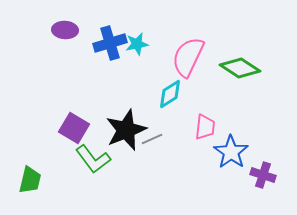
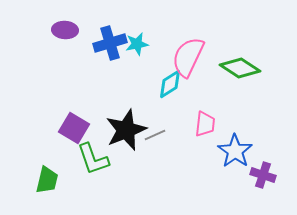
cyan diamond: moved 10 px up
pink trapezoid: moved 3 px up
gray line: moved 3 px right, 4 px up
blue star: moved 4 px right, 1 px up
green L-shape: rotated 18 degrees clockwise
green trapezoid: moved 17 px right
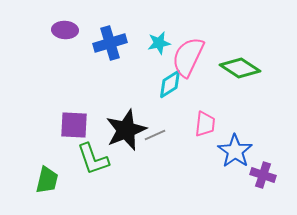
cyan star: moved 22 px right, 1 px up
purple square: moved 3 px up; rotated 28 degrees counterclockwise
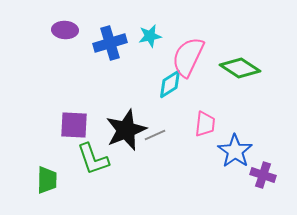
cyan star: moved 9 px left, 7 px up
green trapezoid: rotated 12 degrees counterclockwise
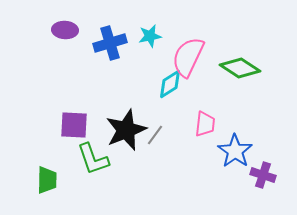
gray line: rotated 30 degrees counterclockwise
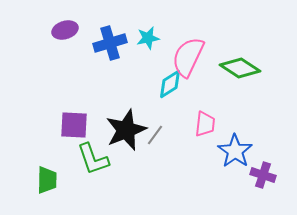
purple ellipse: rotated 20 degrees counterclockwise
cyan star: moved 2 px left, 2 px down
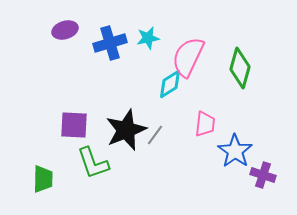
green diamond: rotated 72 degrees clockwise
green L-shape: moved 4 px down
green trapezoid: moved 4 px left, 1 px up
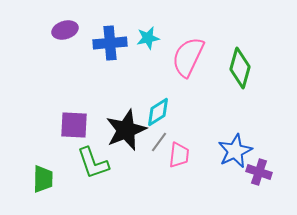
blue cross: rotated 12 degrees clockwise
cyan diamond: moved 12 px left, 28 px down
pink trapezoid: moved 26 px left, 31 px down
gray line: moved 4 px right, 7 px down
blue star: rotated 12 degrees clockwise
purple cross: moved 4 px left, 3 px up
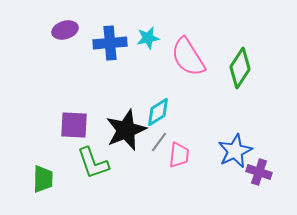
pink semicircle: rotated 57 degrees counterclockwise
green diamond: rotated 18 degrees clockwise
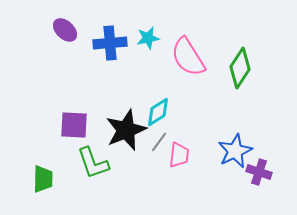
purple ellipse: rotated 60 degrees clockwise
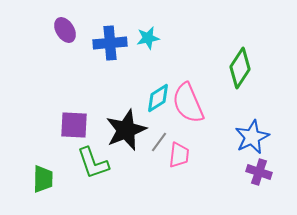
purple ellipse: rotated 15 degrees clockwise
pink semicircle: moved 46 px down; rotated 9 degrees clockwise
cyan diamond: moved 14 px up
blue star: moved 17 px right, 14 px up
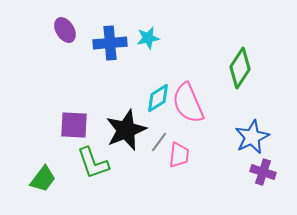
purple cross: moved 4 px right
green trapezoid: rotated 36 degrees clockwise
